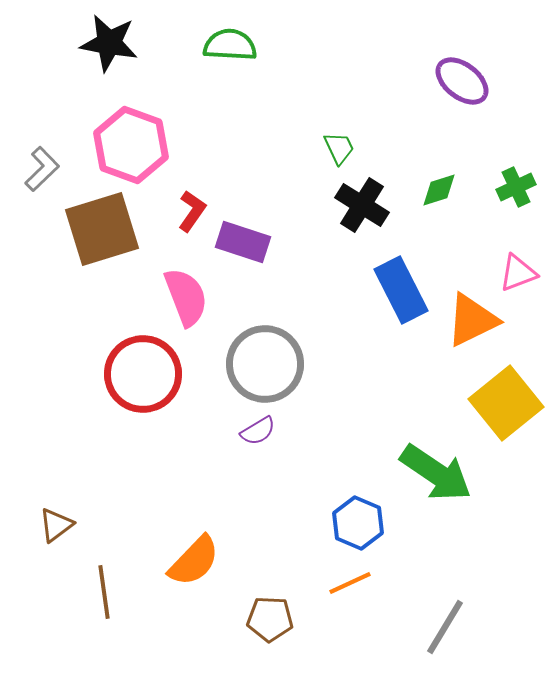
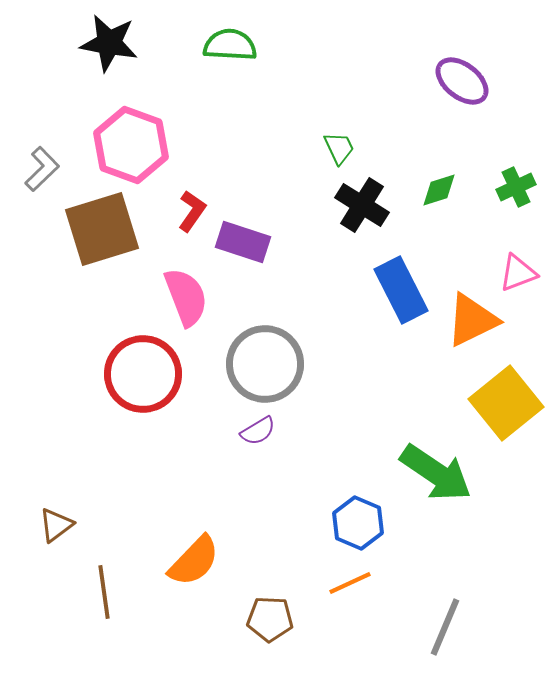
gray line: rotated 8 degrees counterclockwise
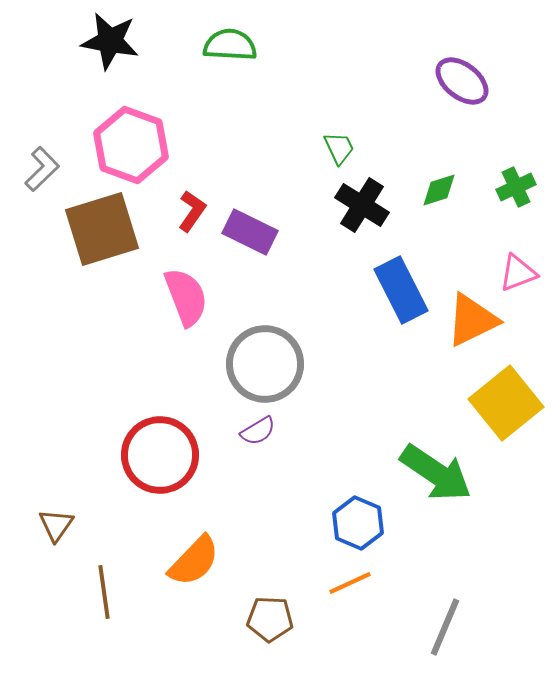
black star: moved 1 px right, 2 px up
purple rectangle: moved 7 px right, 10 px up; rotated 8 degrees clockwise
red circle: moved 17 px right, 81 px down
brown triangle: rotated 18 degrees counterclockwise
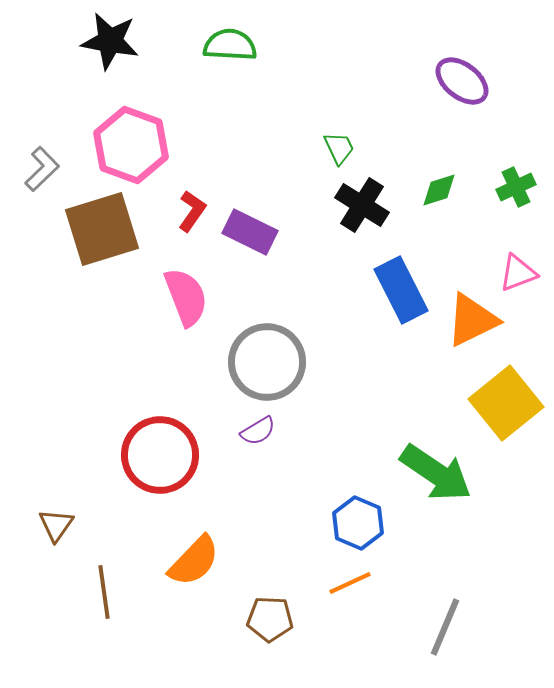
gray circle: moved 2 px right, 2 px up
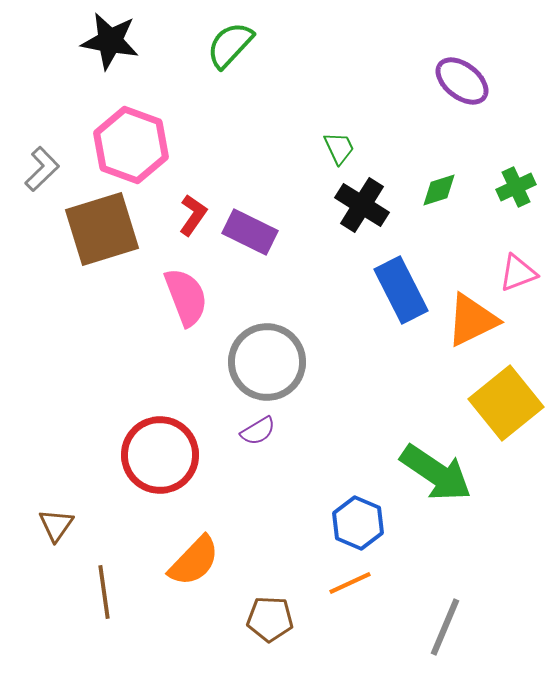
green semicircle: rotated 50 degrees counterclockwise
red L-shape: moved 1 px right, 4 px down
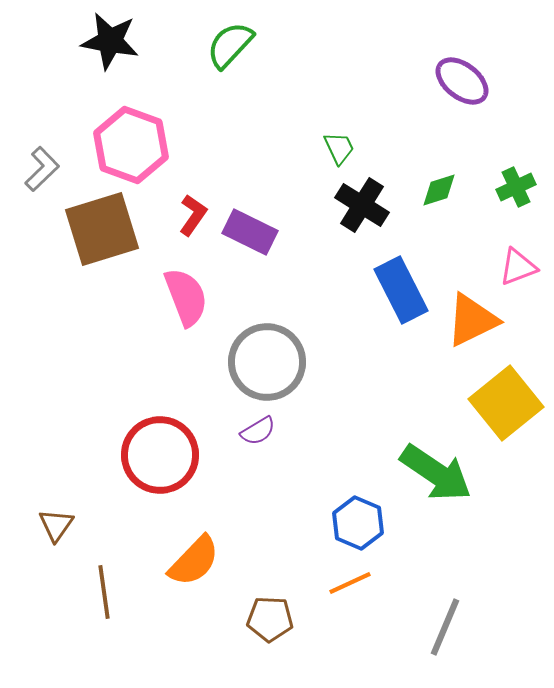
pink triangle: moved 6 px up
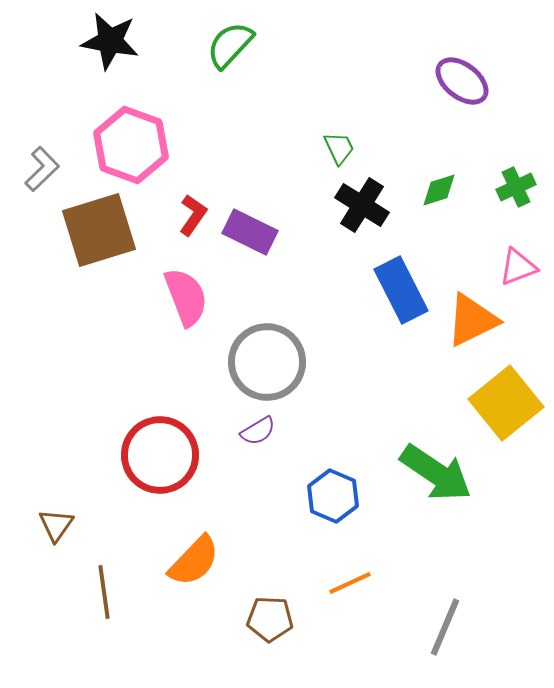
brown square: moved 3 px left, 1 px down
blue hexagon: moved 25 px left, 27 px up
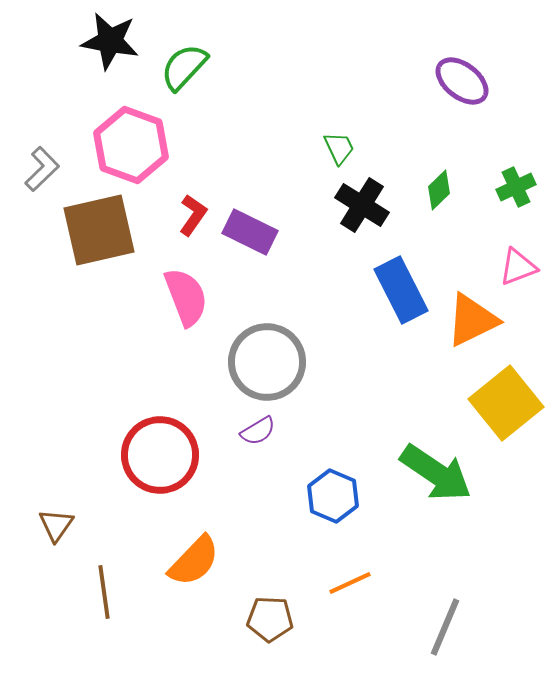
green semicircle: moved 46 px left, 22 px down
green diamond: rotated 27 degrees counterclockwise
brown square: rotated 4 degrees clockwise
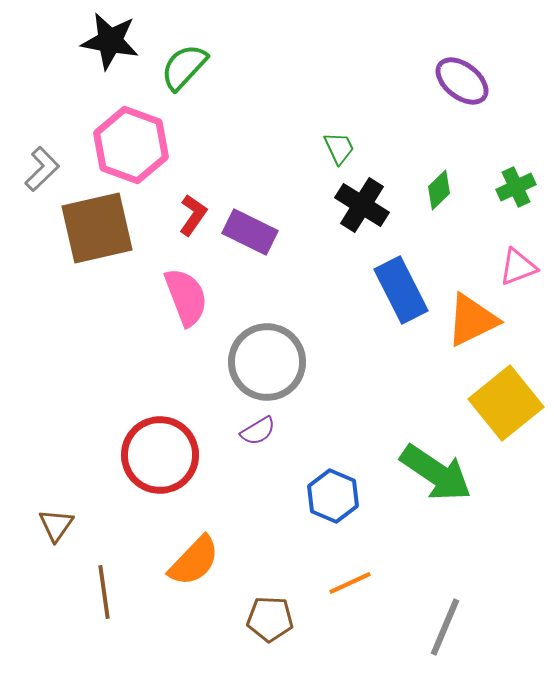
brown square: moved 2 px left, 2 px up
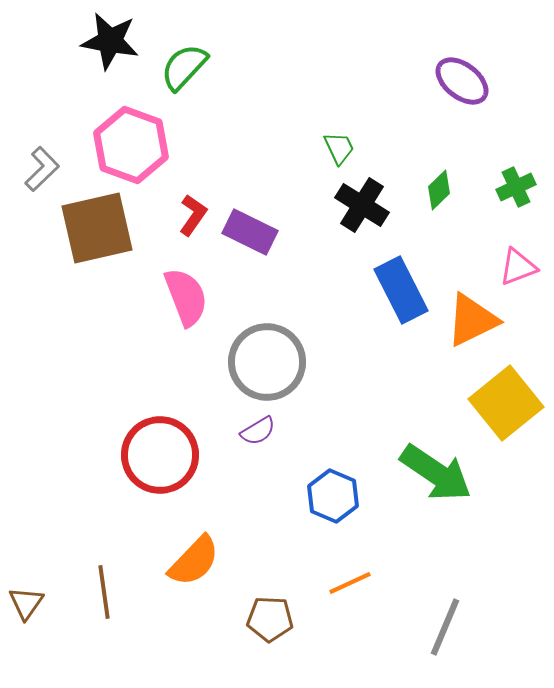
brown triangle: moved 30 px left, 78 px down
